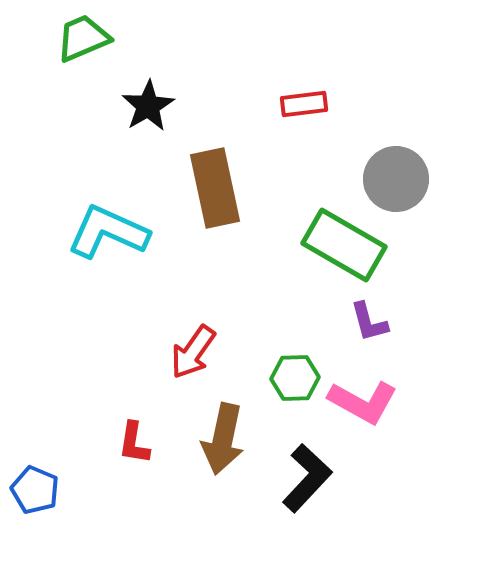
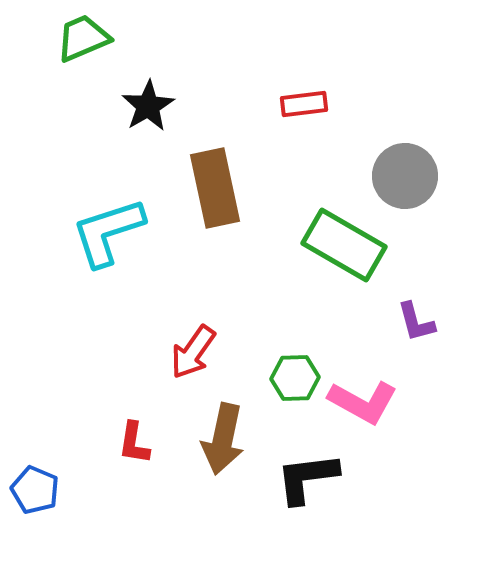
gray circle: moved 9 px right, 3 px up
cyan L-shape: rotated 42 degrees counterclockwise
purple L-shape: moved 47 px right
black L-shape: rotated 140 degrees counterclockwise
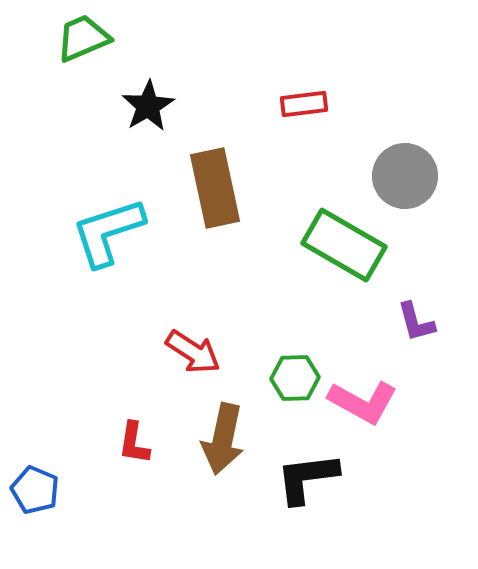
red arrow: rotated 92 degrees counterclockwise
